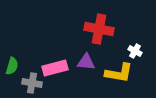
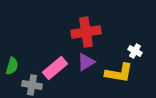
red cross: moved 13 px left, 3 px down; rotated 20 degrees counterclockwise
purple triangle: rotated 36 degrees counterclockwise
pink rectangle: rotated 25 degrees counterclockwise
gray cross: moved 2 px down
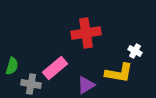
red cross: moved 1 px down
purple triangle: moved 23 px down
gray cross: moved 1 px left, 1 px up
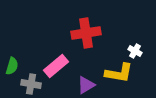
pink rectangle: moved 1 px right, 2 px up
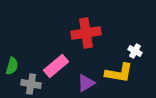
purple triangle: moved 2 px up
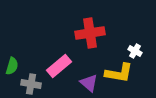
red cross: moved 4 px right
pink rectangle: moved 3 px right
purple triangle: moved 3 px right; rotated 48 degrees counterclockwise
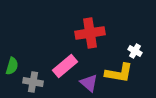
pink rectangle: moved 6 px right
gray cross: moved 2 px right, 2 px up
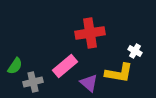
green semicircle: moved 3 px right; rotated 18 degrees clockwise
gray cross: rotated 24 degrees counterclockwise
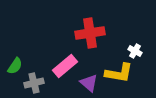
gray cross: moved 1 px right, 1 px down
